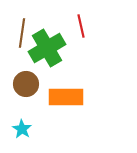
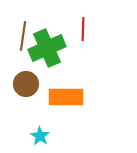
red line: moved 2 px right, 3 px down; rotated 15 degrees clockwise
brown line: moved 1 px right, 3 px down
green cross: rotated 6 degrees clockwise
cyan star: moved 18 px right, 7 px down
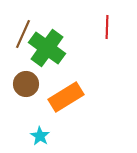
red line: moved 24 px right, 2 px up
brown line: moved 2 px up; rotated 16 degrees clockwise
green cross: rotated 30 degrees counterclockwise
orange rectangle: rotated 32 degrees counterclockwise
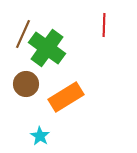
red line: moved 3 px left, 2 px up
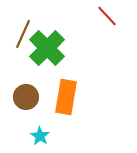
red line: moved 3 px right, 9 px up; rotated 45 degrees counterclockwise
green cross: rotated 9 degrees clockwise
brown circle: moved 13 px down
orange rectangle: rotated 48 degrees counterclockwise
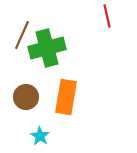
red line: rotated 30 degrees clockwise
brown line: moved 1 px left, 1 px down
green cross: rotated 30 degrees clockwise
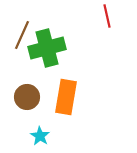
brown circle: moved 1 px right
